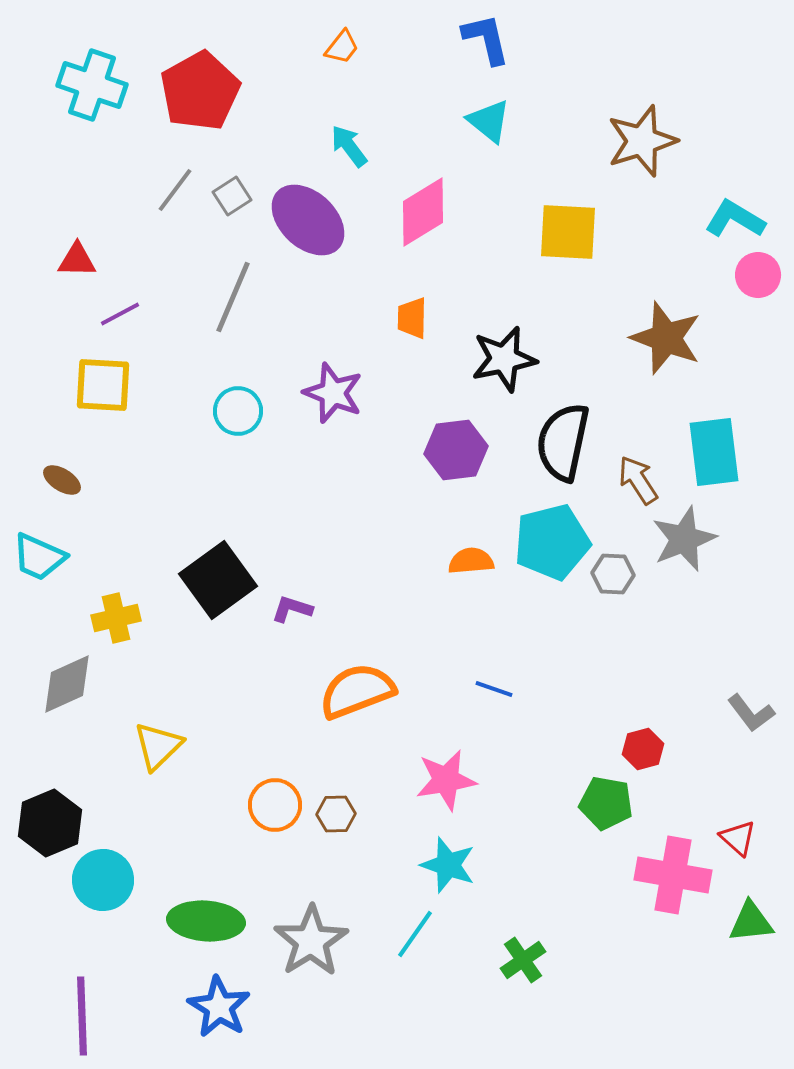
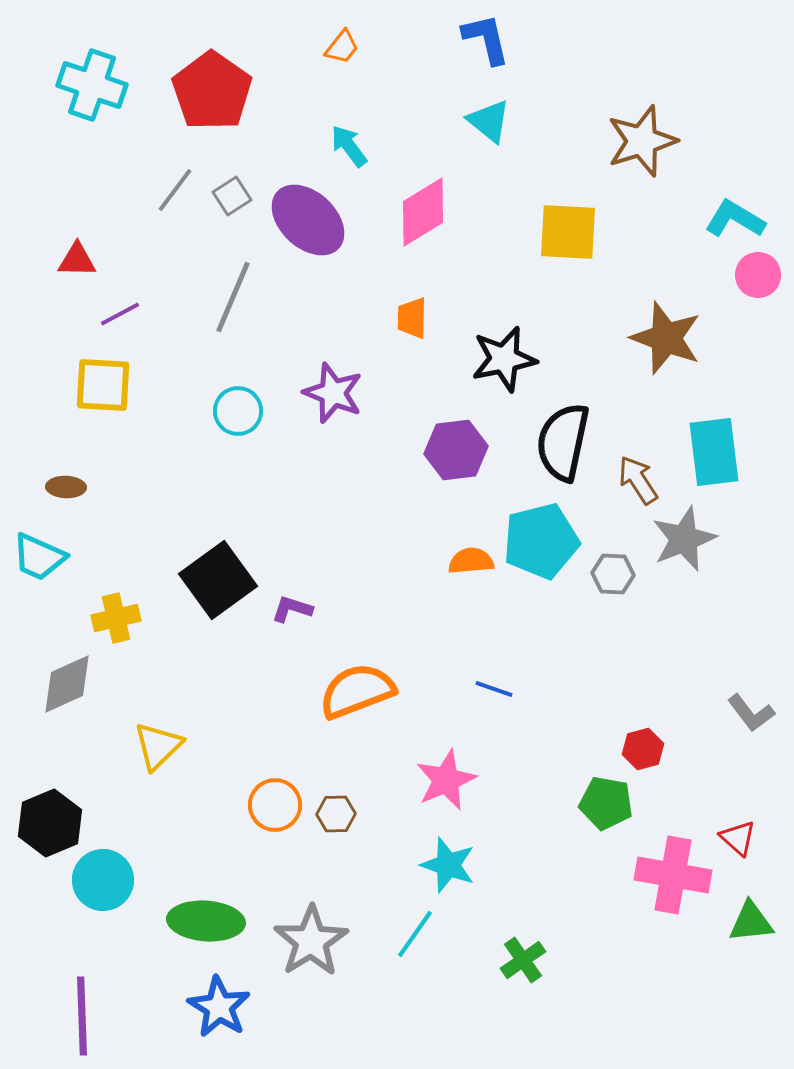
red pentagon at (200, 91): moved 12 px right; rotated 8 degrees counterclockwise
brown ellipse at (62, 480): moved 4 px right, 7 px down; rotated 30 degrees counterclockwise
cyan pentagon at (552, 542): moved 11 px left, 1 px up
pink star at (446, 780): rotated 14 degrees counterclockwise
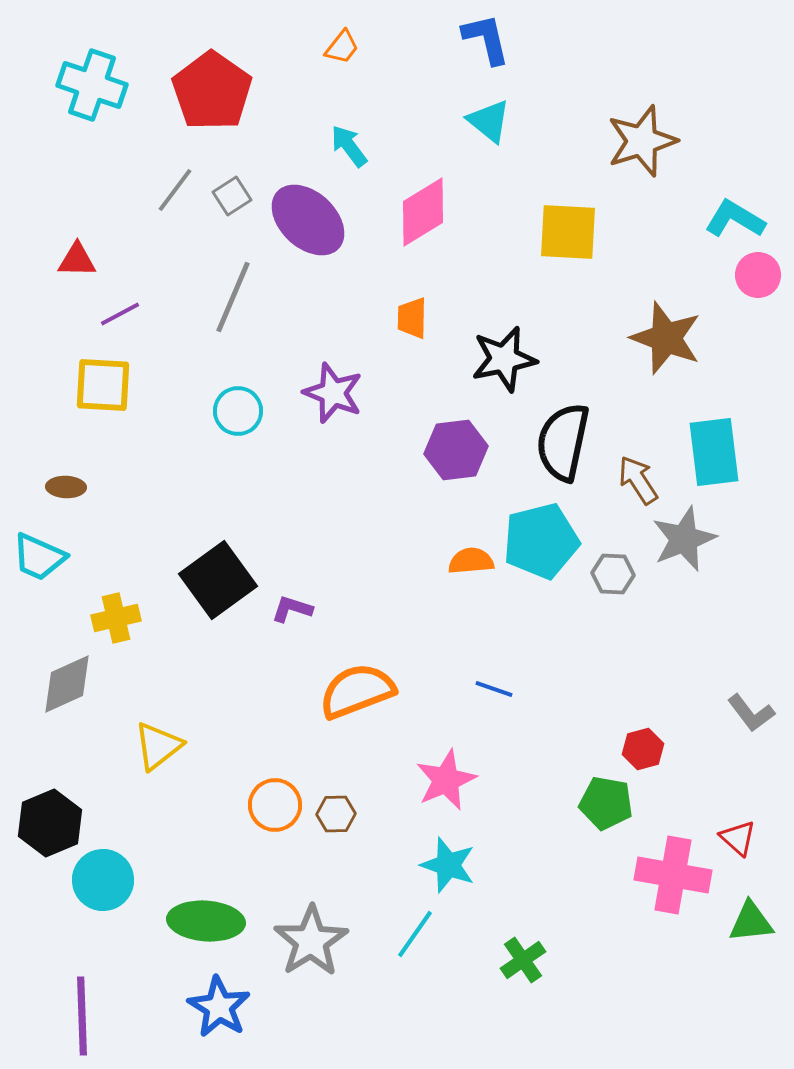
yellow triangle at (158, 746): rotated 6 degrees clockwise
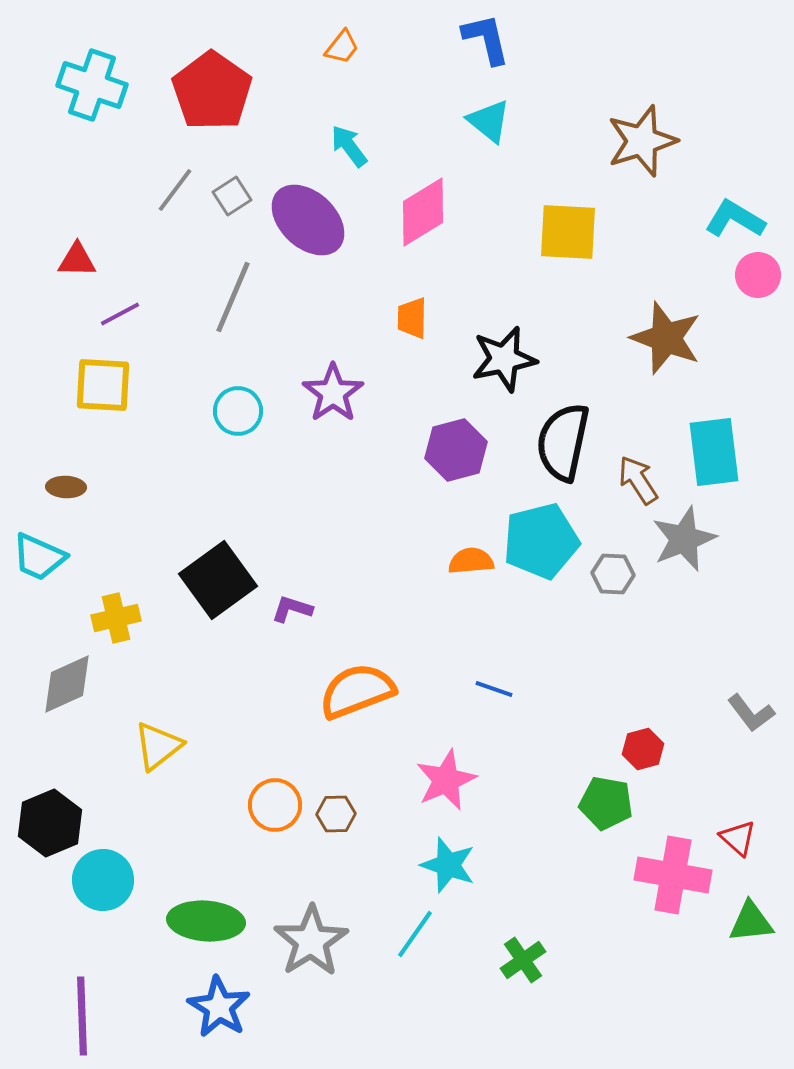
purple star at (333, 393): rotated 16 degrees clockwise
purple hexagon at (456, 450): rotated 8 degrees counterclockwise
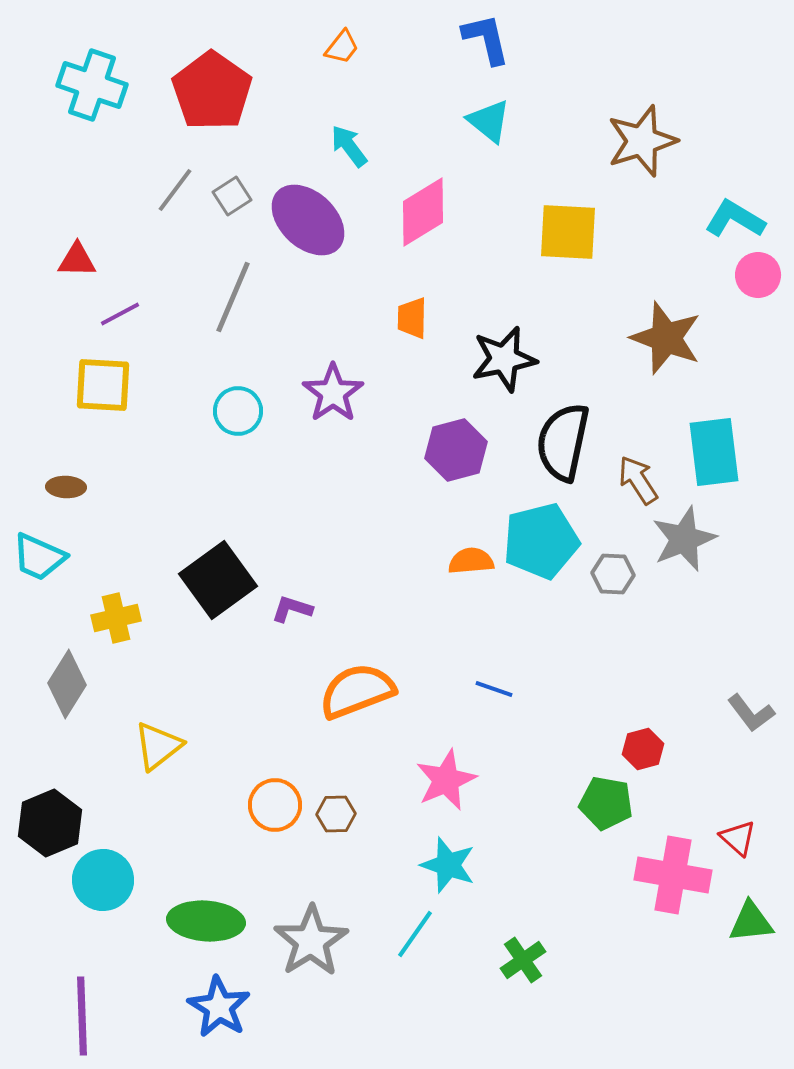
gray diamond at (67, 684): rotated 34 degrees counterclockwise
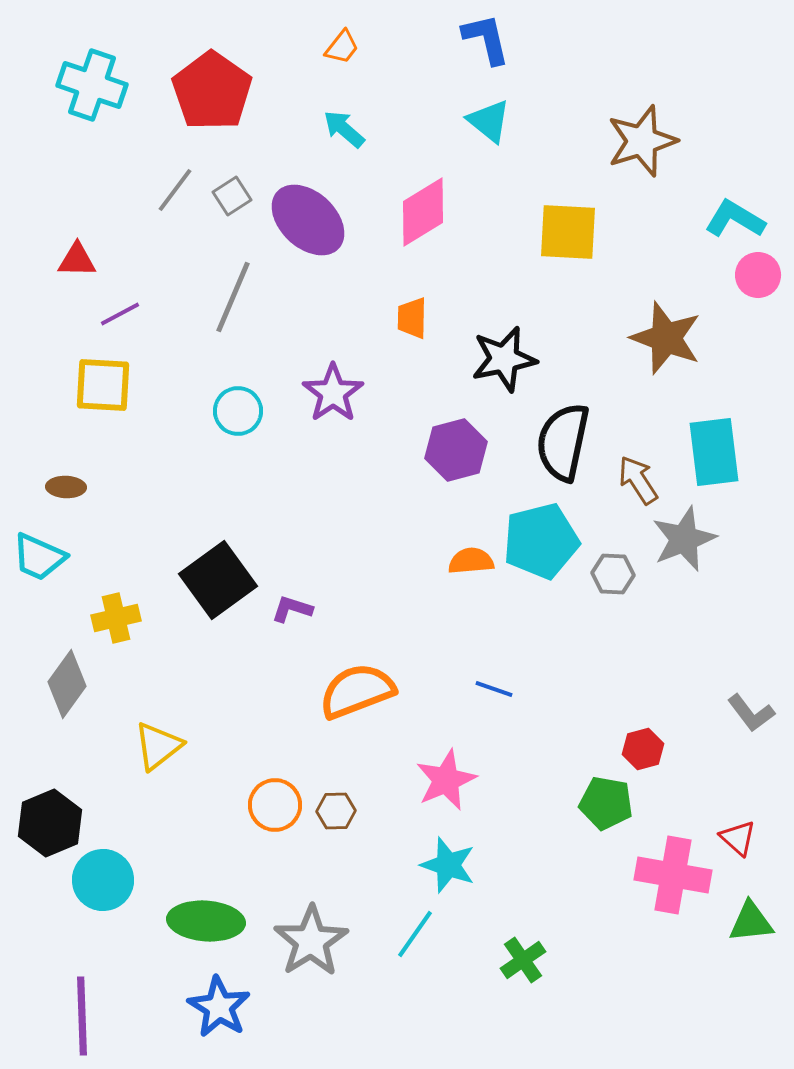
cyan arrow at (349, 146): moved 5 px left, 17 px up; rotated 12 degrees counterclockwise
gray diamond at (67, 684): rotated 4 degrees clockwise
brown hexagon at (336, 814): moved 3 px up
